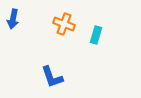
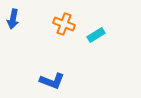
cyan rectangle: rotated 42 degrees clockwise
blue L-shape: moved 4 px down; rotated 50 degrees counterclockwise
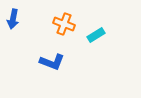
blue L-shape: moved 19 px up
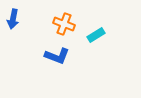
blue L-shape: moved 5 px right, 6 px up
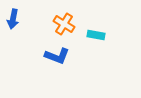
orange cross: rotated 10 degrees clockwise
cyan rectangle: rotated 42 degrees clockwise
